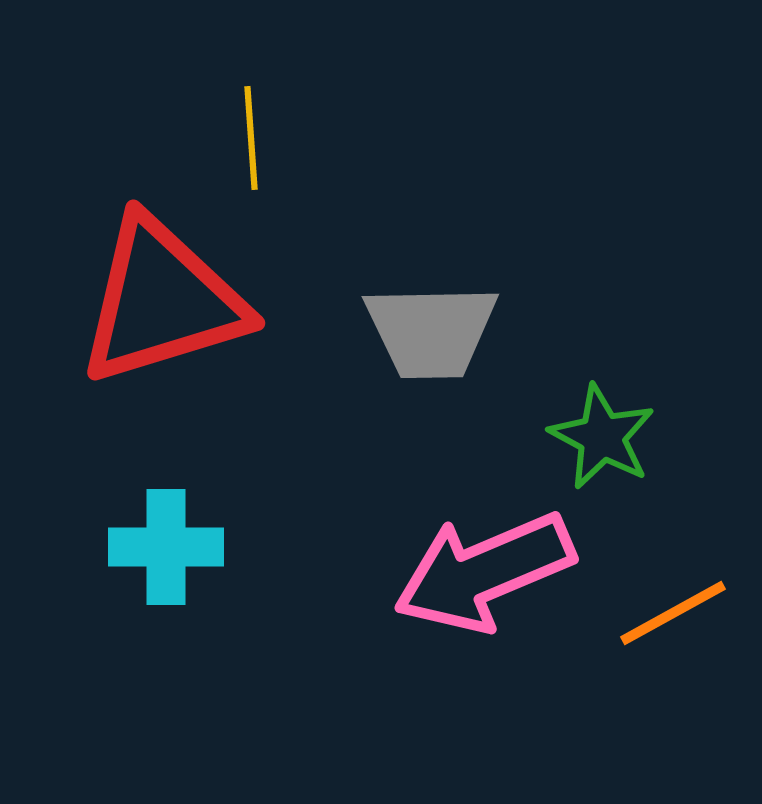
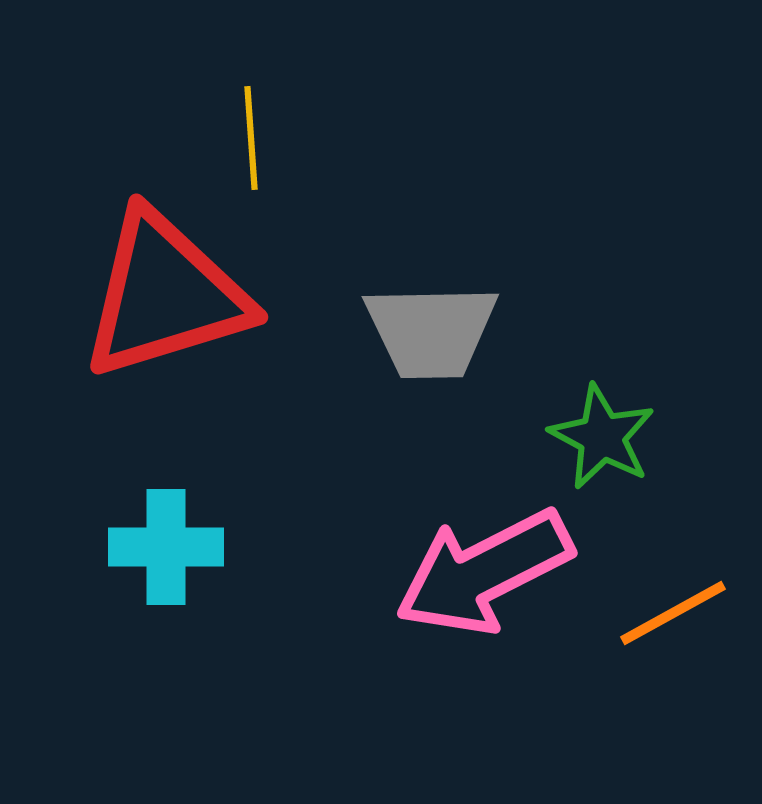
red triangle: moved 3 px right, 6 px up
pink arrow: rotated 4 degrees counterclockwise
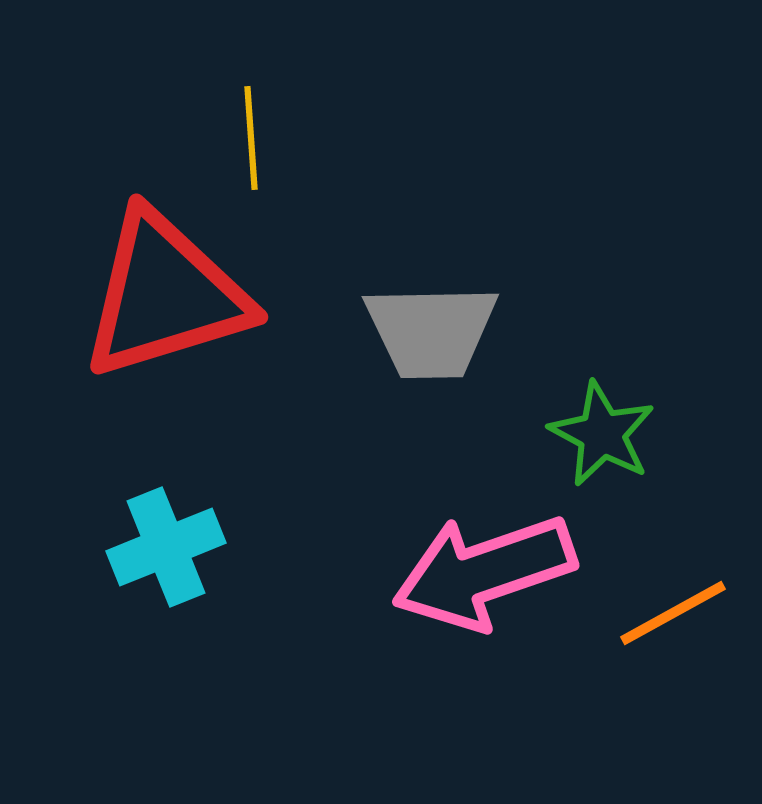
green star: moved 3 px up
cyan cross: rotated 22 degrees counterclockwise
pink arrow: rotated 8 degrees clockwise
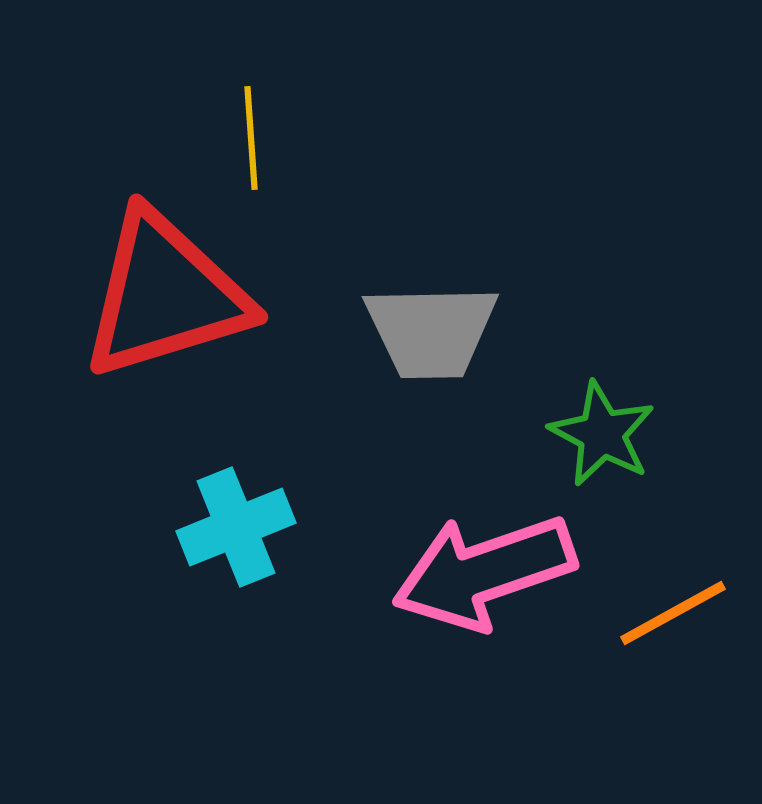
cyan cross: moved 70 px right, 20 px up
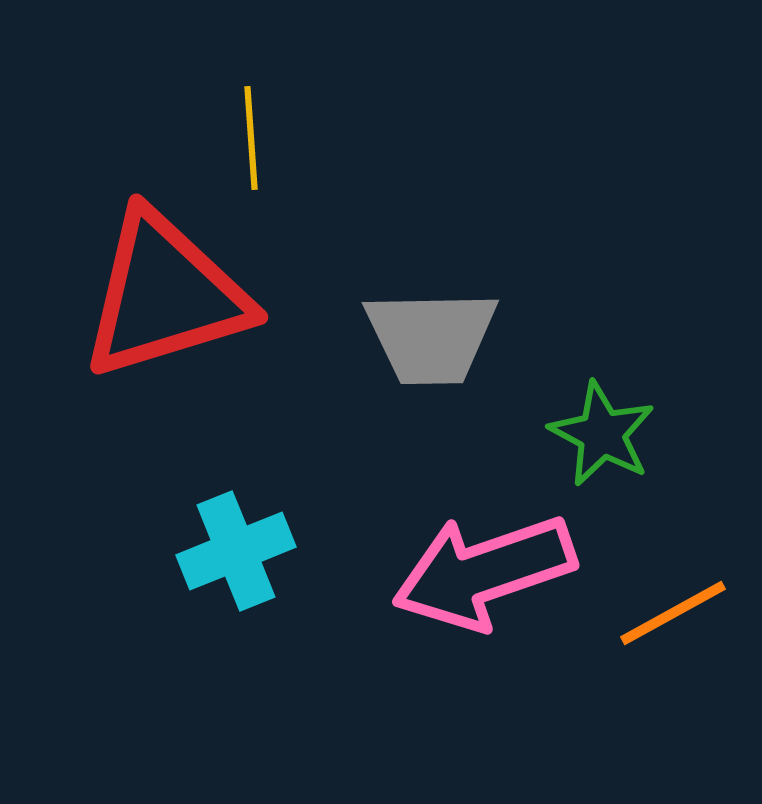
gray trapezoid: moved 6 px down
cyan cross: moved 24 px down
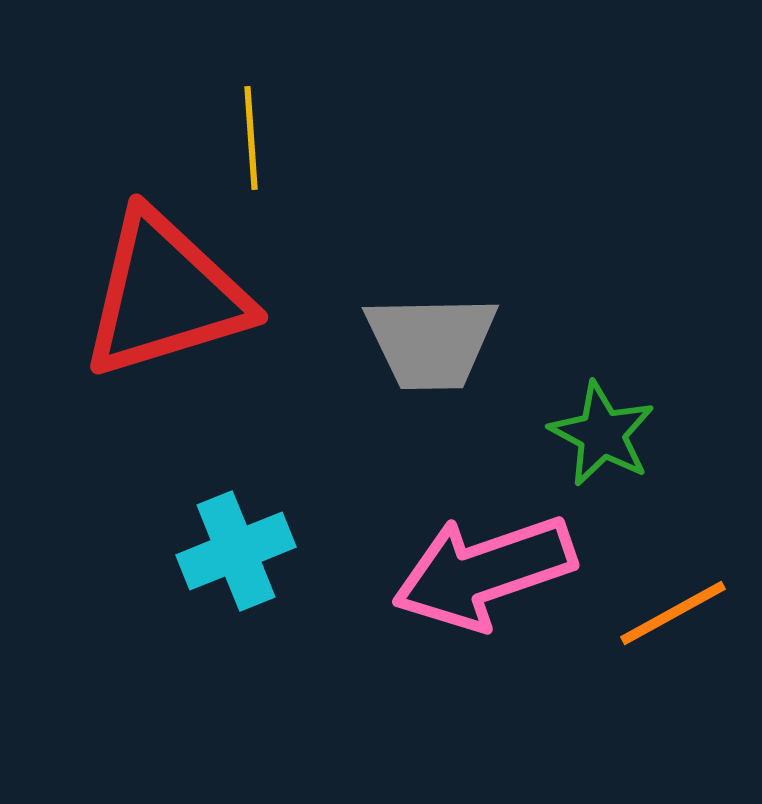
gray trapezoid: moved 5 px down
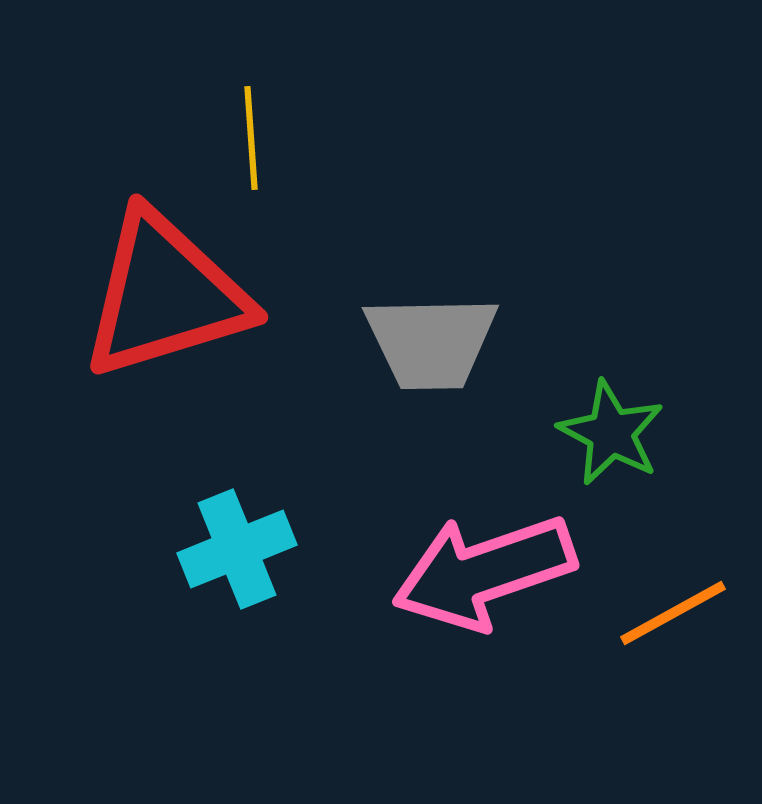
green star: moved 9 px right, 1 px up
cyan cross: moved 1 px right, 2 px up
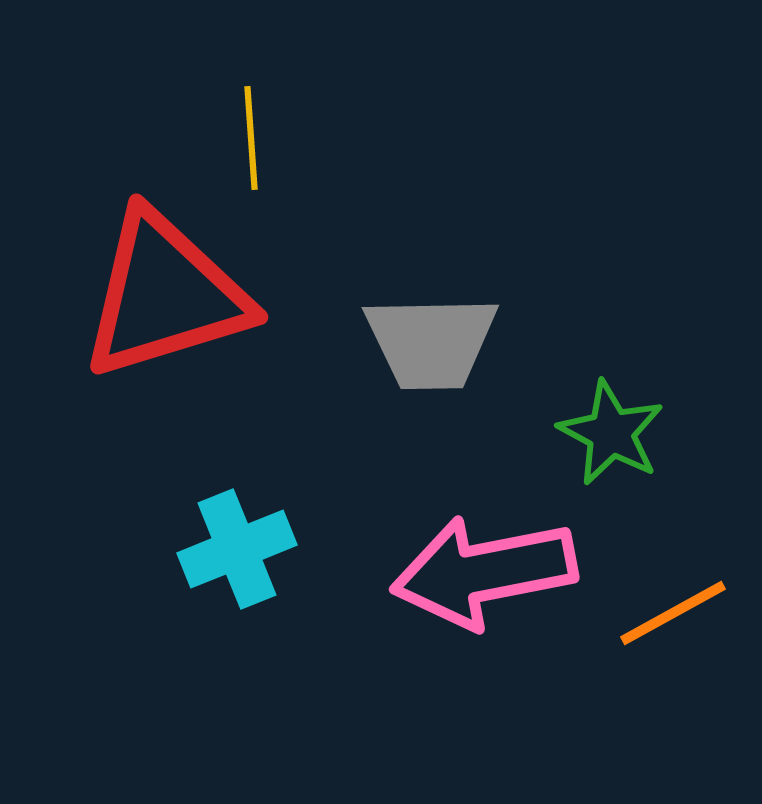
pink arrow: rotated 8 degrees clockwise
